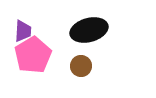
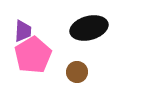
black ellipse: moved 2 px up
brown circle: moved 4 px left, 6 px down
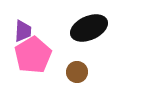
black ellipse: rotated 9 degrees counterclockwise
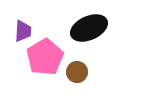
pink pentagon: moved 12 px right, 2 px down
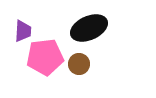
pink pentagon: rotated 24 degrees clockwise
brown circle: moved 2 px right, 8 px up
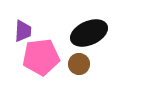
black ellipse: moved 5 px down
pink pentagon: moved 4 px left
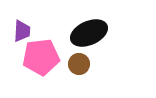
purple trapezoid: moved 1 px left
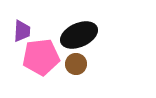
black ellipse: moved 10 px left, 2 px down
brown circle: moved 3 px left
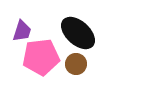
purple trapezoid: rotated 15 degrees clockwise
black ellipse: moved 1 px left, 2 px up; rotated 66 degrees clockwise
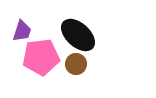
black ellipse: moved 2 px down
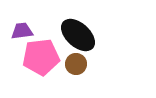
purple trapezoid: rotated 115 degrees counterclockwise
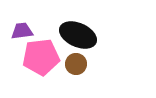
black ellipse: rotated 18 degrees counterclockwise
